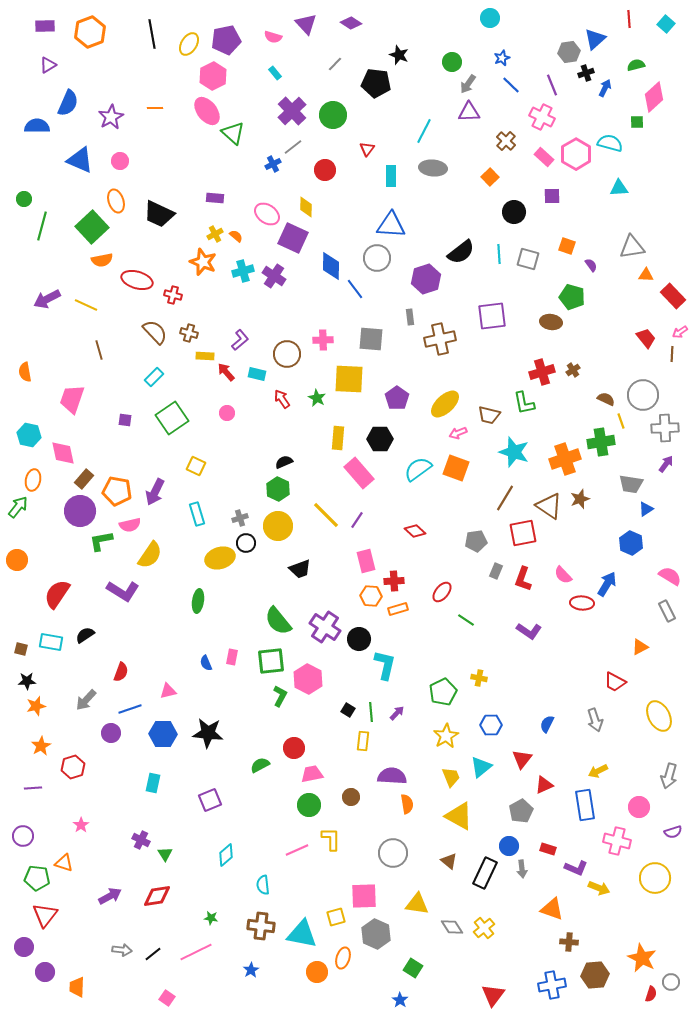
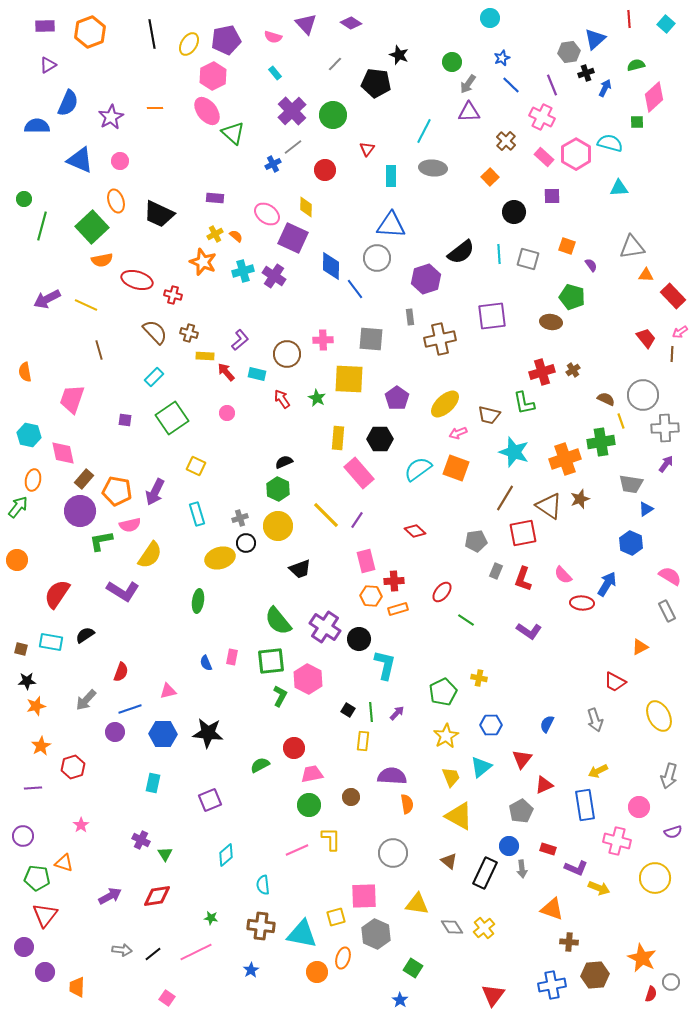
purple circle at (111, 733): moved 4 px right, 1 px up
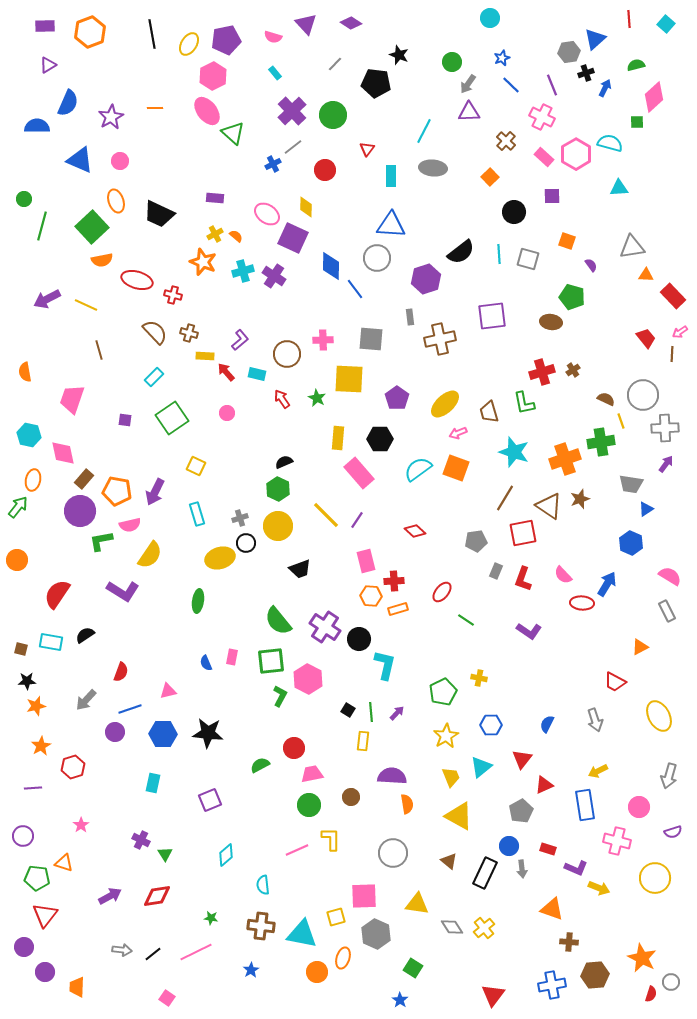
orange square at (567, 246): moved 5 px up
brown trapezoid at (489, 415): moved 3 px up; rotated 60 degrees clockwise
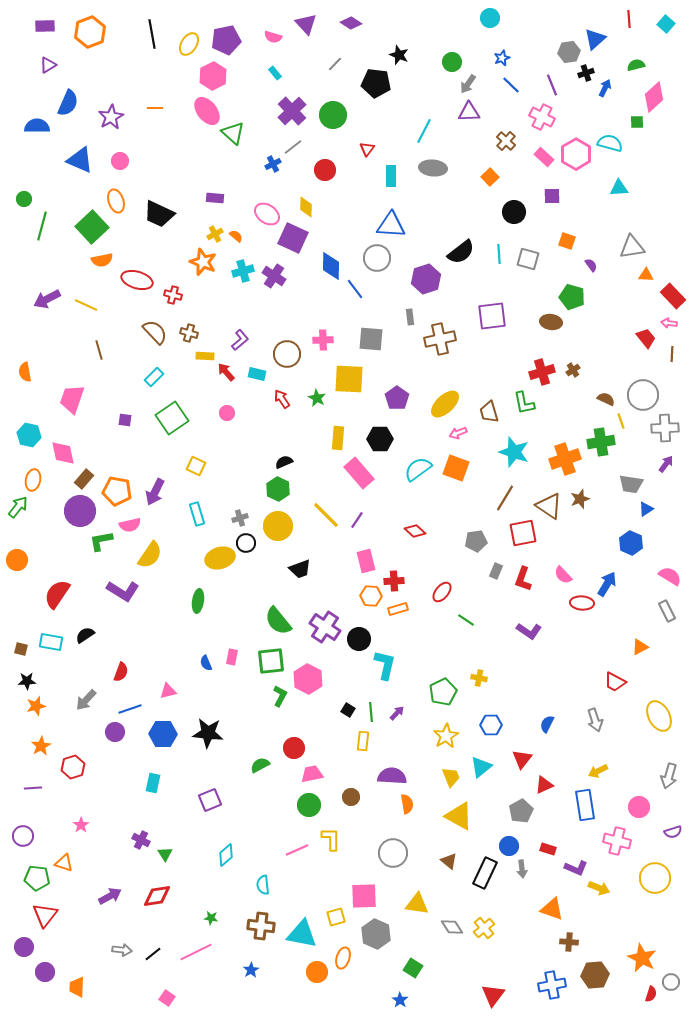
pink arrow at (680, 332): moved 11 px left, 9 px up; rotated 42 degrees clockwise
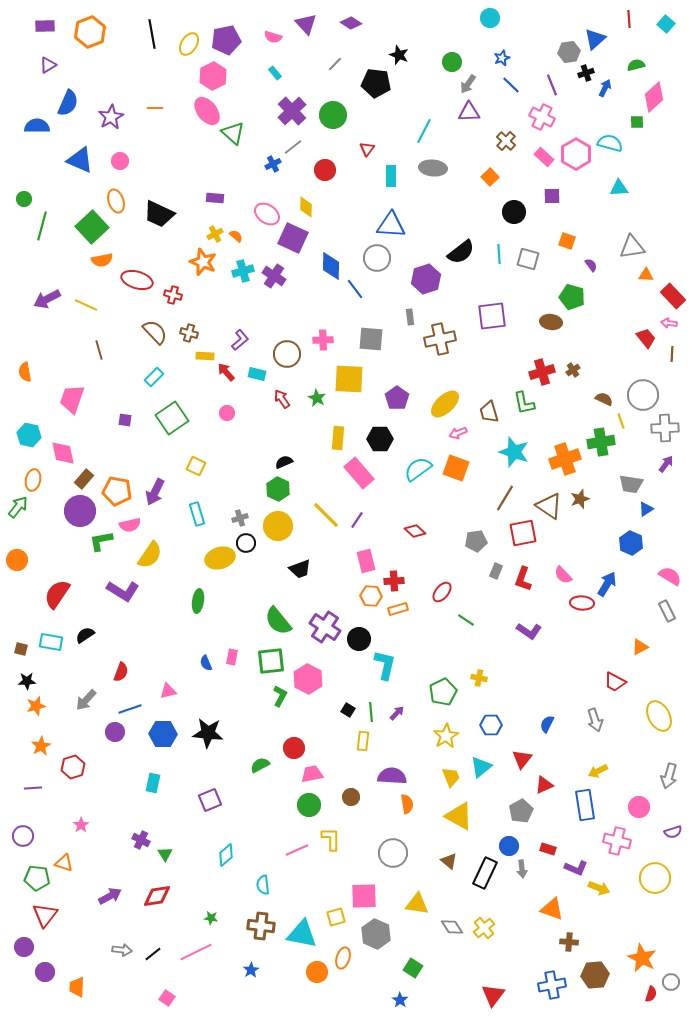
brown semicircle at (606, 399): moved 2 px left
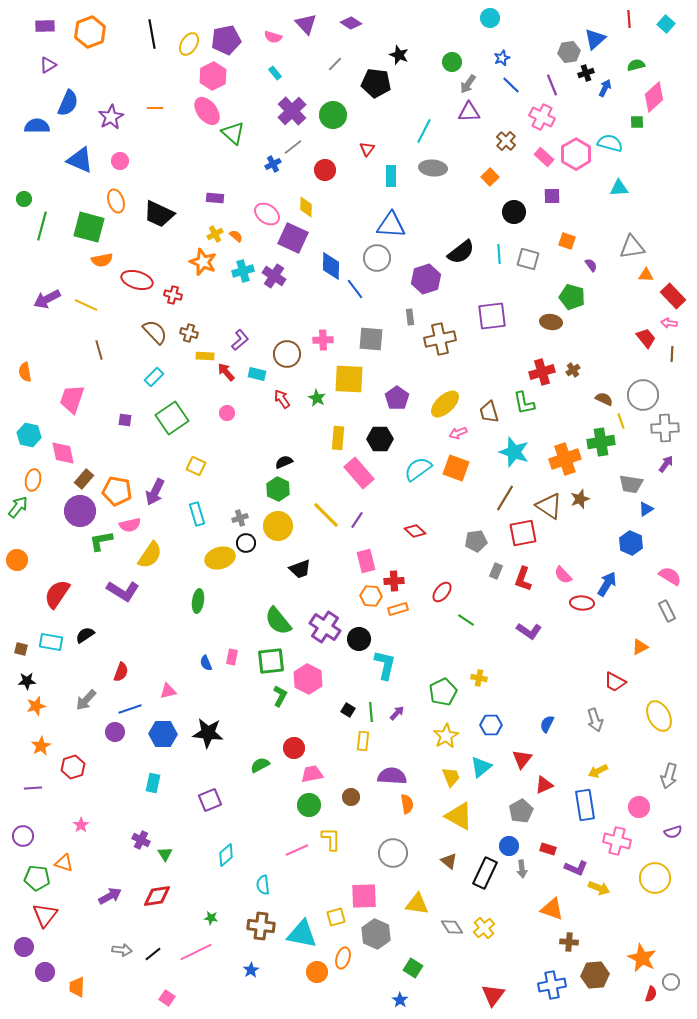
green square at (92, 227): moved 3 px left; rotated 32 degrees counterclockwise
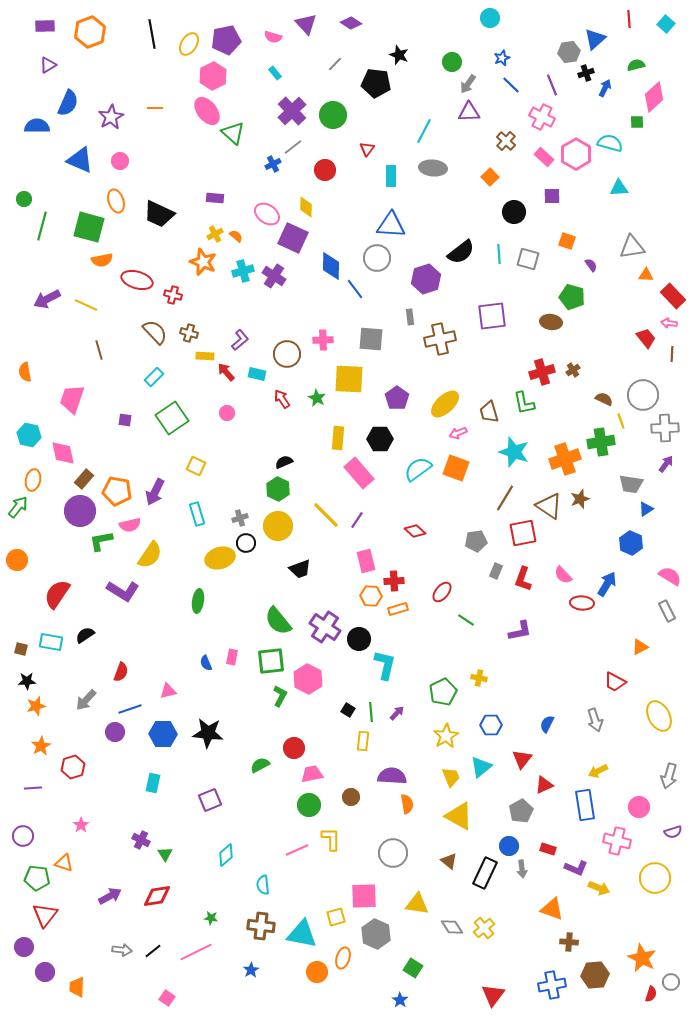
purple L-shape at (529, 631): moved 9 px left; rotated 45 degrees counterclockwise
black line at (153, 954): moved 3 px up
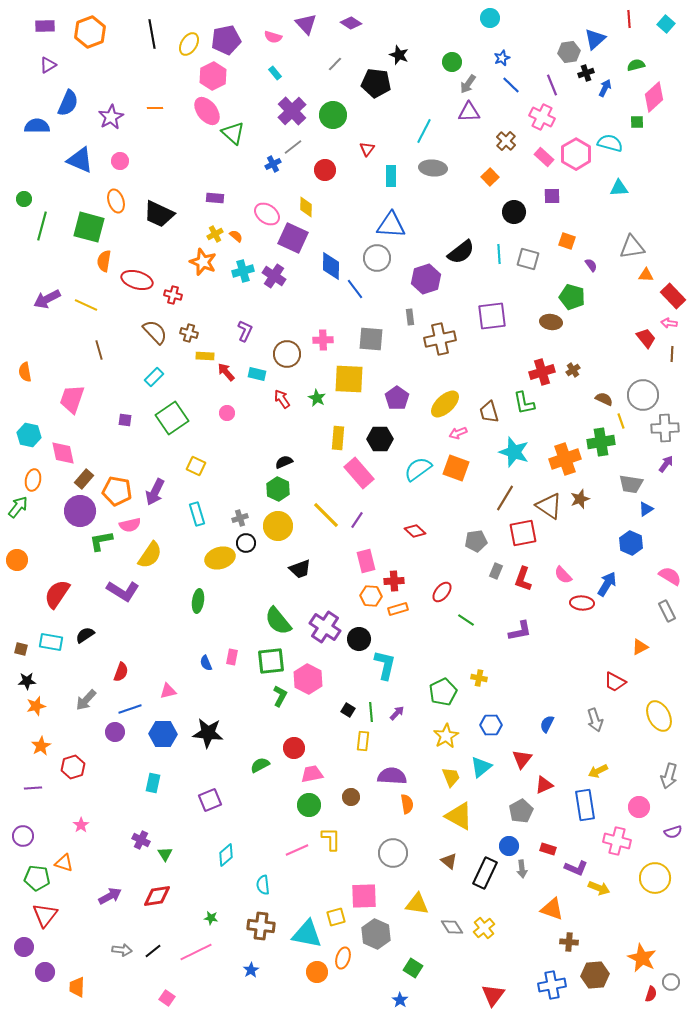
orange semicircle at (102, 260): moved 2 px right, 1 px down; rotated 110 degrees clockwise
purple L-shape at (240, 340): moved 5 px right, 9 px up; rotated 25 degrees counterclockwise
cyan triangle at (302, 934): moved 5 px right
